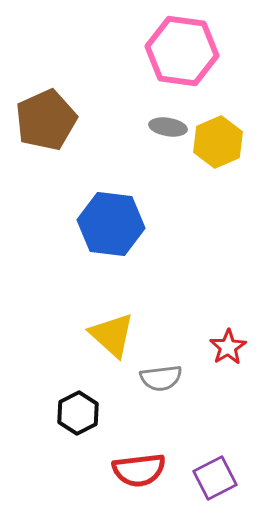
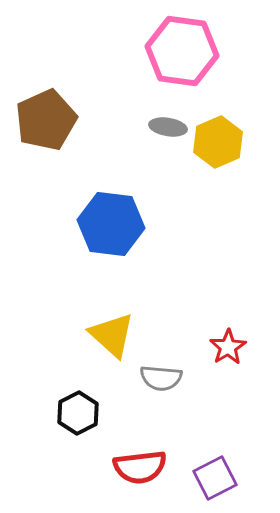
gray semicircle: rotated 12 degrees clockwise
red semicircle: moved 1 px right, 3 px up
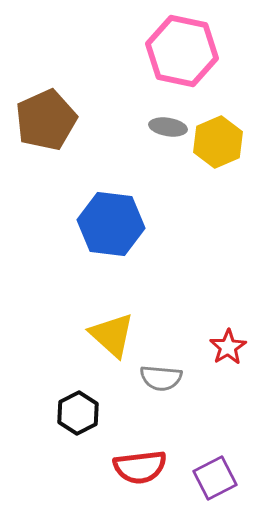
pink hexagon: rotated 4 degrees clockwise
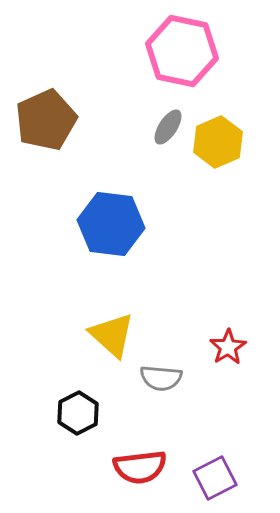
gray ellipse: rotated 66 degrees counterclockwise
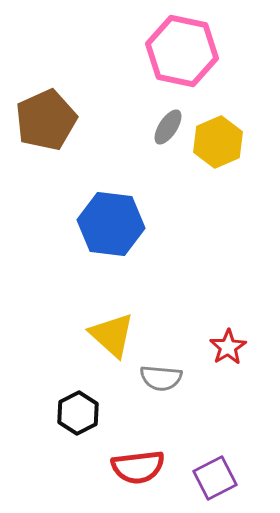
red semicircle: moved 2 px left
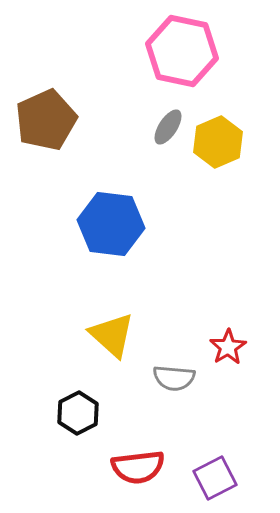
gray semicircle: moved 13 px right
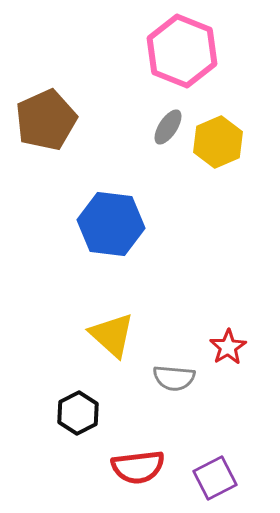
pink hexagon: rotated 10 degrees clockwise
